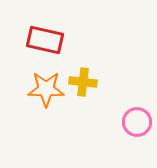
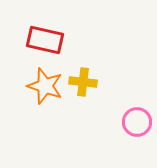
orange star: moved 1 px left, 3 px up; rotated 18 degrees clockwise
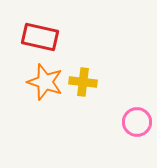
red rectangle: moved 5 px left, 3 px up
orange star: moved 4 px up
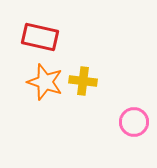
yellow cross: moved 1 px up
pink circle: moved 3 px left
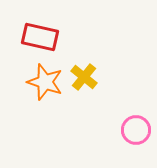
yellow cross: moved 1 px right, 4 px up; rotated 32 degrees clockwise
pink circle: moved 2 px right, 8 px down
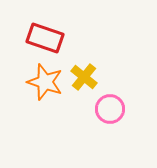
red rectangle: moved 5 px right, 1 px down; rotated 6 degrees clockwise
pink circle: moved 26 px left, 21 px up
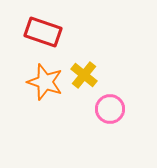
red rectangle: moved 2 px left, 6 px up
yellow cross: moved 2 px up
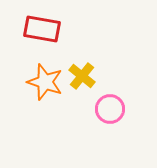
red rectangle: moved 1 px left, 3 px up; rotated 9 degrees counterclockwise
yellow cross: moved 2 px left, 1 px down
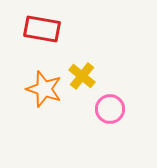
orange star: moved 1 px left, 7 px down
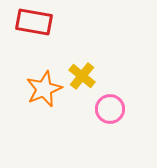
red rectangle: moved 8 px left, 7 px up
orange star: rotated 30 degrees clockwise
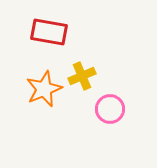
red rectangle: moved 15 px right, 10 px down
yellow cross: rotated 28 degrees clockwise
